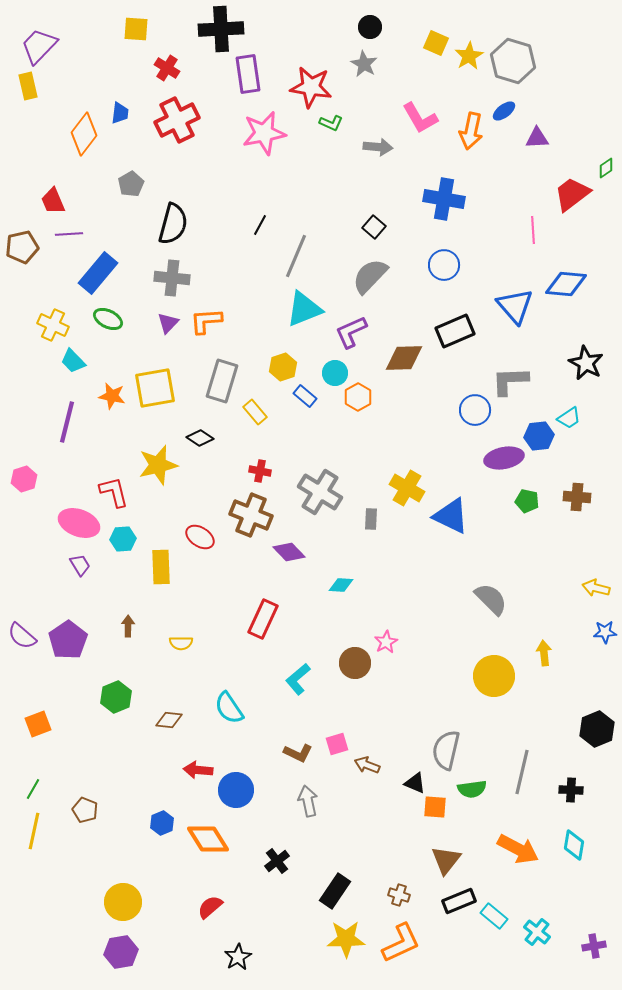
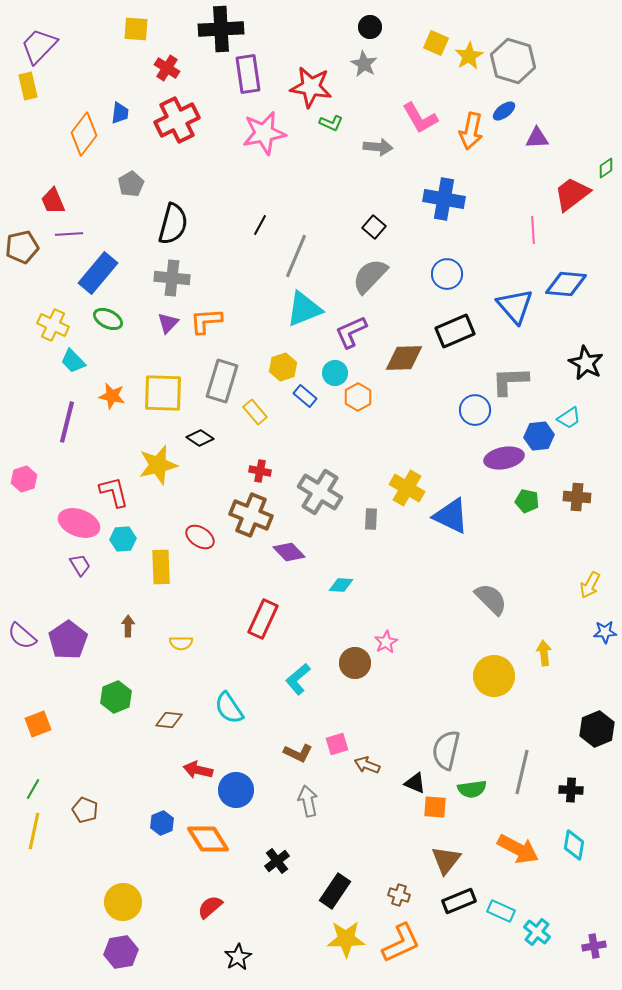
blue circle at (444, 265): moved 3 px right, 9 px down
yellow square at (155, 388): moved 8 px right, 5 px down; rotated 12 degrees clockwise
yellow arrow at (596, 588): moved 6 px left, 3 px up; rotated 76 degrees counterclockwise
red arrow at (198, 770): rotated 8 degrees clockwise
cyan rectangle at (494, 916): moved 7 px right, 5 px up; rotated 16 degrees counterclockwise
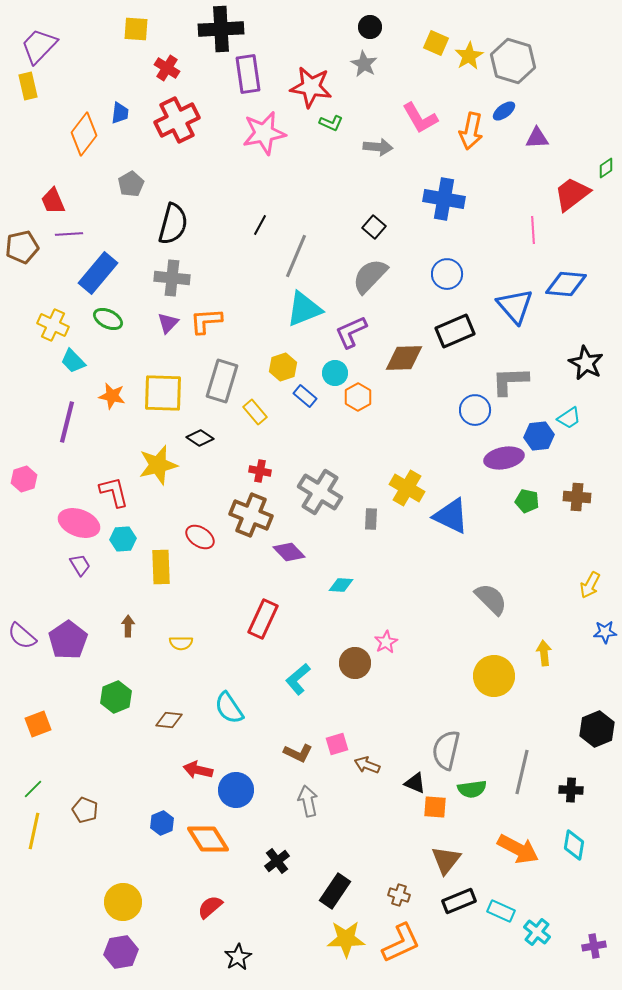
green line at (33, 789): rotated 15 degrees clockwise
